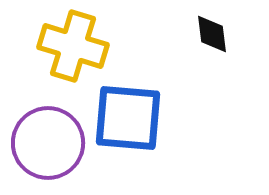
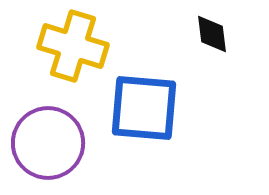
blue square: moved 16 px right, 10 px up
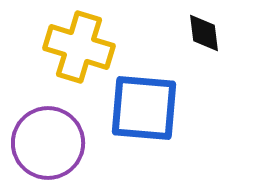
black diamond: moved 8 px left, 1 px up
yellow cross: moved 6 px right, 1 px down
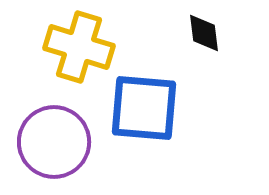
purple circle: moved 6 px right, 1 px up
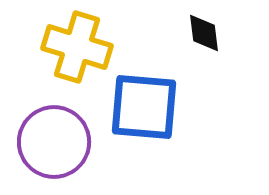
yellow cross: moved 2 px left
blue square: moved 1 px up
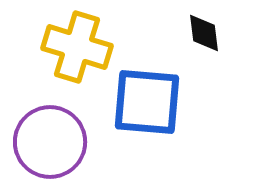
blue square: moved 3 px right, 5 px up
purple circle: moved 4 px left
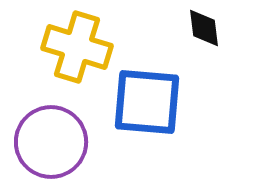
black diamond: moved 5 px up
purple circle: moved 1 px right
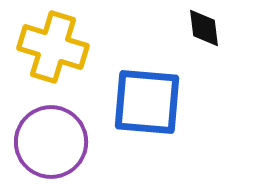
yellow cross: moved 24 px left
